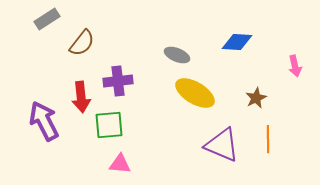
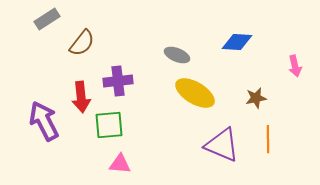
brown star: rotated 15 degrees clockwise
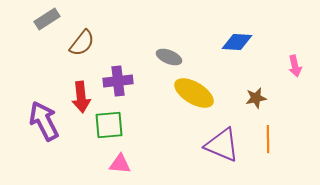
gray ellipse: moved 8 px left, 2 px down
yellow ellipse: moved 1 px left
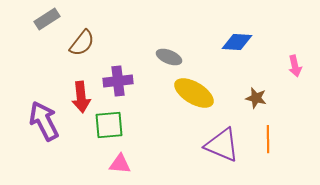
brown star: rotated 25 degrees clockwise
